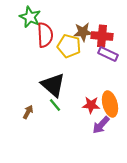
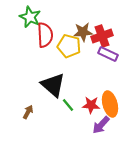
red cross: rotated 25 degrees counterclockwise
green line: moved 13 px right
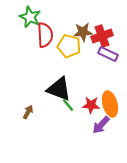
black triangle: moved 6 px right, 4 px down; rotated 20 degrees counterclockwise
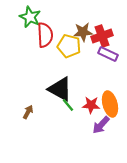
black triangle: moved 1 px right; rotated 8 degrees clockwise
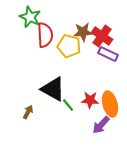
red cross: rotated 35 degrees counterclockwise
black triangle: moved 7 px left
red star: moved 1 px left, 5 px up
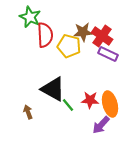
brown arrow: rotated 48 degrees counterclockwise
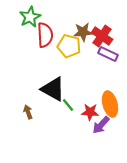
green star: rotated 20 degrees clockwise
red star: moved 12 px down
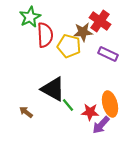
red cross: moved 2 px left, 15 px up
brown arrow: moved 2 px left; rotated 32 degrees counterclockwise
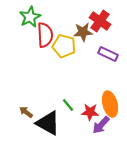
yellow pentagon: moved 5 px left
black triangle: moved 5 px left, 34 px down
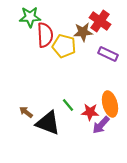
green star: rotated 25 degrees clockwise
black triangle: rotated 8 degrees counterclockwise
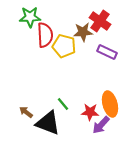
purple rectangle: moved 1 px left, 2 px up
green line: moved 5 px left, 1 px up
